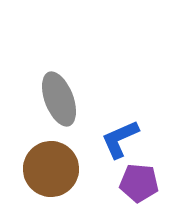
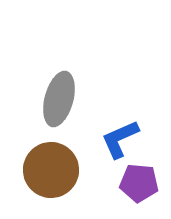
gray ellipse: rotated 36 degrees clockwise
brown circle: moved 1 px down
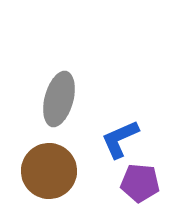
brown circle: moved 2 px left, 1 px down
purple pentagon: moved 1 px right
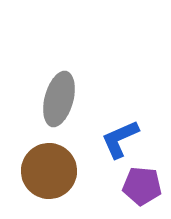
purple pentagon: moved 2 px right, 3 px down
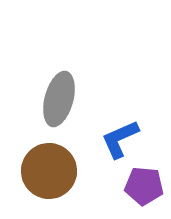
purple pentagon: moved 2 px right
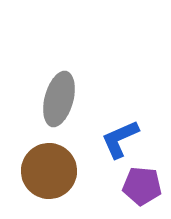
purple pentagon: moved 2 px left
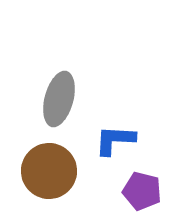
blue L-shape: moved 5 px left, 1 px down; rotated 27 degrees clockwise
purple pentagon: moved 5 px down; rotated 9 degrees clockwise
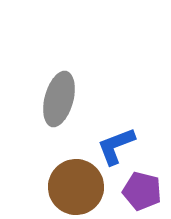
blue L-shape: moved 1 px right, 6 px down; rotated 24 degrees counterclockwise
brown circle: moved 27 px right, 16 px down
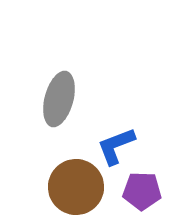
purple pentagon: rotated 12 degrees counterclockwise
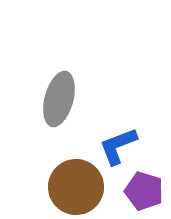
blue L-shape: moved 2 px right
purple pentagon: moved 2 px right; rotated 15 degrees clockwise
